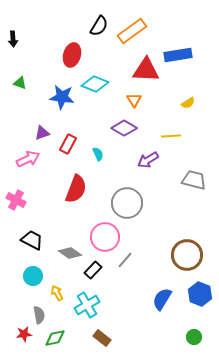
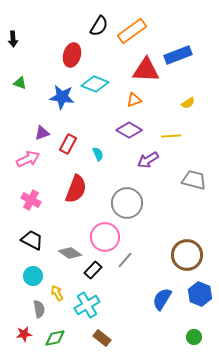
blue rectangle: rotated 12 degrees counterclockwise
orange triangle: rotated 42 degrees clockwise
purple diamond: moved 5 px right, 2 px down
pink cross: moved 15 px right
gray semicircle: moved 6 px up
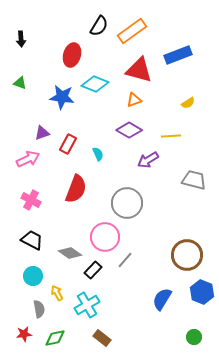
black arrow: moved 8 px right
red triangle: moved 7 px left; rotated 12 degrees clockwise
blue hexagon: moved 2 px right, 2 px up
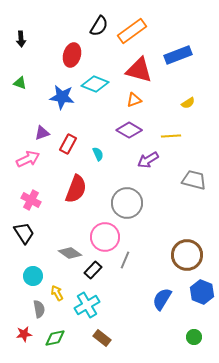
black trapezoid: moved 8 px left, 7 px up; rotated 30 degrees clockwise
gray line: rotated 18 degrees counterclockwise
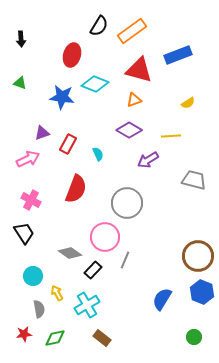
brown circle: moved 11 px right, 1 px down
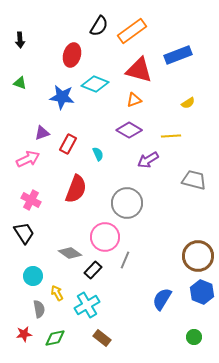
black arrow: moved 1 px left, 1 px down
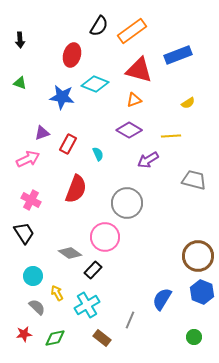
gray line: moved 5 px right, 60 px down
gray semicircle: moved 2 px left, 2 px up; rotated 36 degrees counterclockwise
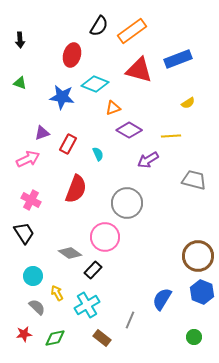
blue rectangle: moved 4 px down
orange triangle: moved 21 px left, 8 px down
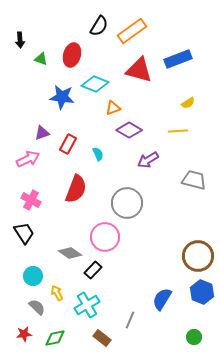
green triangle: moved 21 px right, 24 px up
yellow line: moved 7 px right, 5 px up
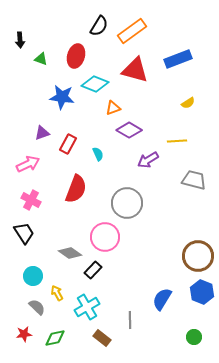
red ellipse: moved 4 px right, 1 px down
red triangle: moved 4 px left
yellow line: moved 1 px left, 10 px down
pink arrow: moved 5 px down
cyan cross: moved 2 px down
gray line: rotated 24 degrees counterclockwise
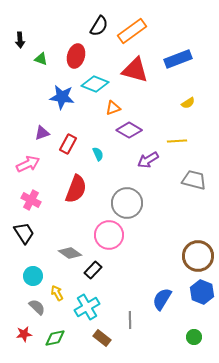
pink circle: moved 4 px right, 2 px up
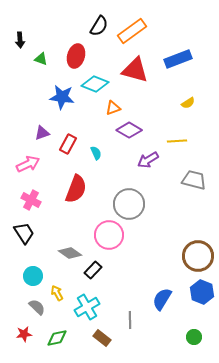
cyan semicircle: moved 2 px left, 1 px up
gray circle: moved 2 px right, 1 px down
green diamond: moved 2 px right
